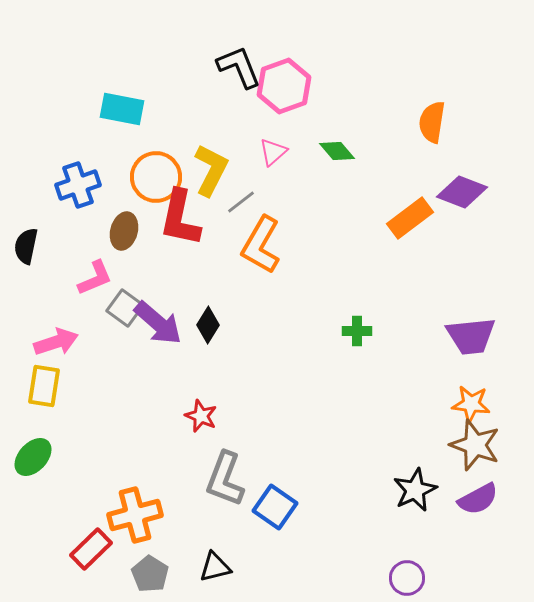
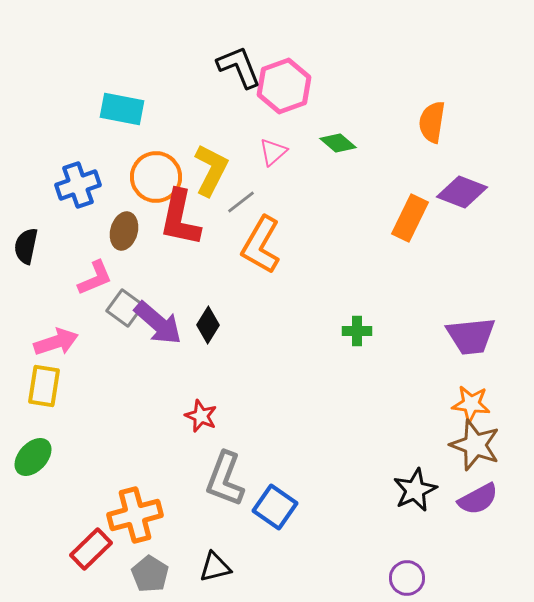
green diamond: moved 1 px right, 8 px up; rotated 9 degrees counterclockwise
orange rectangle: rotated 27 degrees counterclockwise
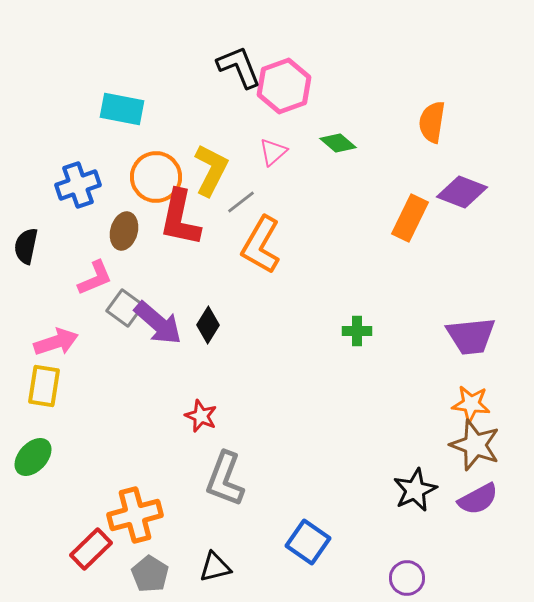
blue square: moved 33 px right, 35 px down
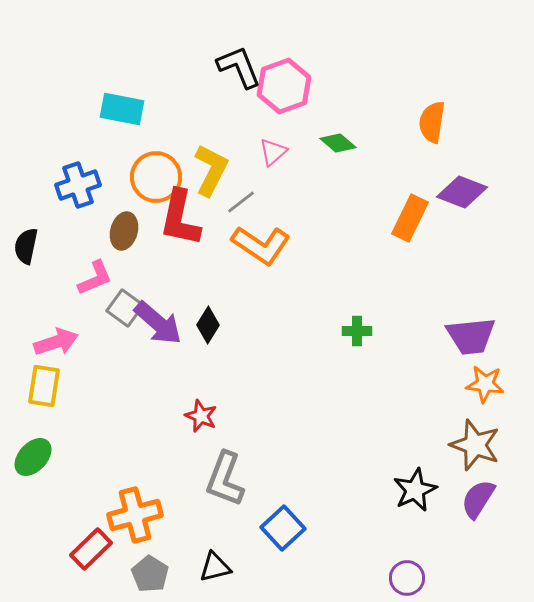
orange L-shape: rotated 86 degrees counterclockwise
orange star: moved 14 px right, 20 px up
purple semicircle: rotated 150 degrees clockwise
blue square: moved 25 px left, 14 px up; rotated 12 degrees clockwise
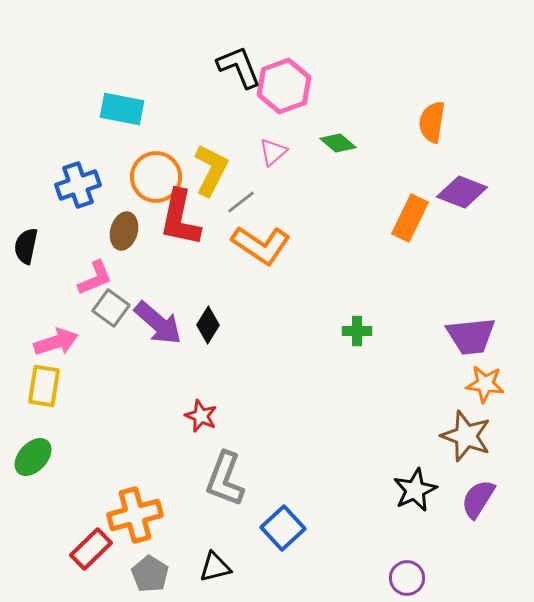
gray square: moved 14 px left
brown star: moved 9 px left, 9 px up
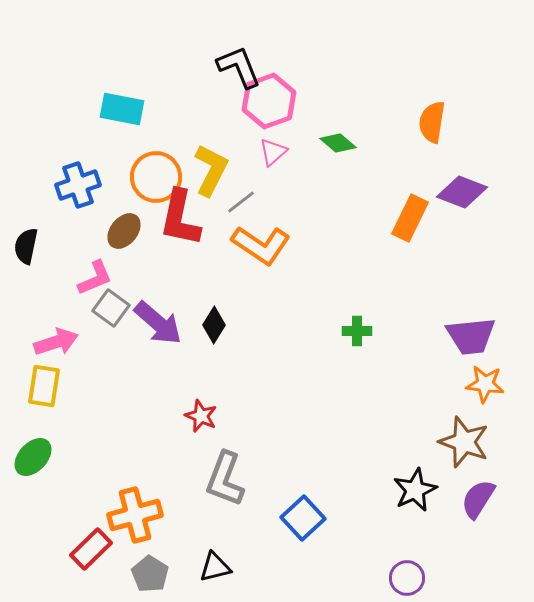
pink hexagon: moved 15 px left, 15 px down
brown ellipse: rotated 24 degrees clockwise
black diamond: moved 6 px right
brown star: moved 2 px left, 6 px down
blue square: moved 20 px right, 10 px up
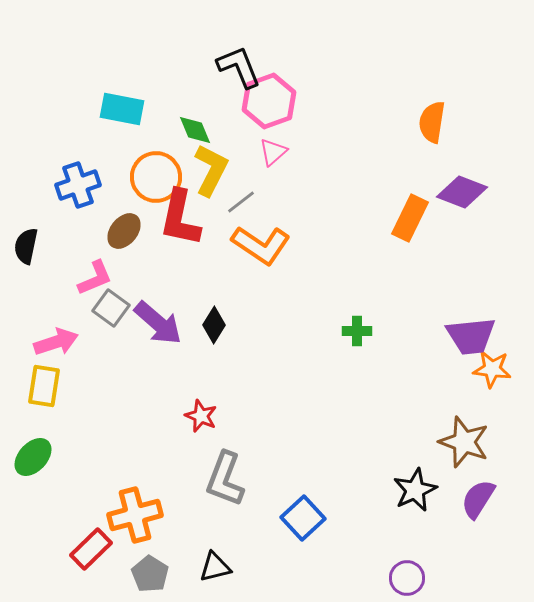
green diamond: moved 143 px left, 13 px up; rotated 27 degrees clockwise
orange star: moved 7 px right, 15 px up
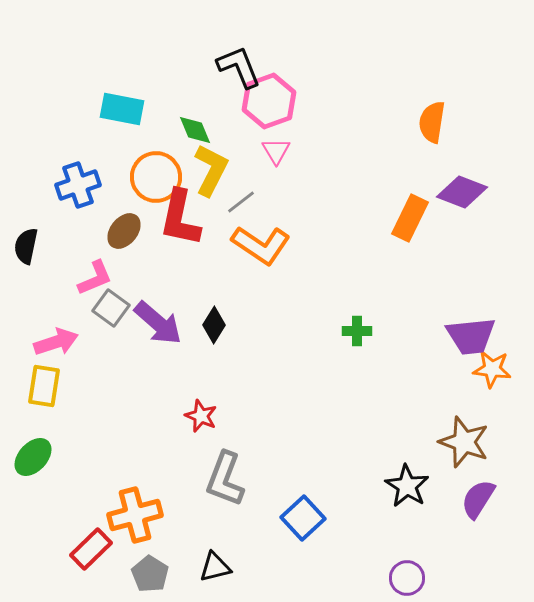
pink triangle: moved 3 px right, 1 px up; rotated 20 degrees counterclockwise
black star: moved 8 px left, 4 px up; rotated 15 degrees counterclockwise
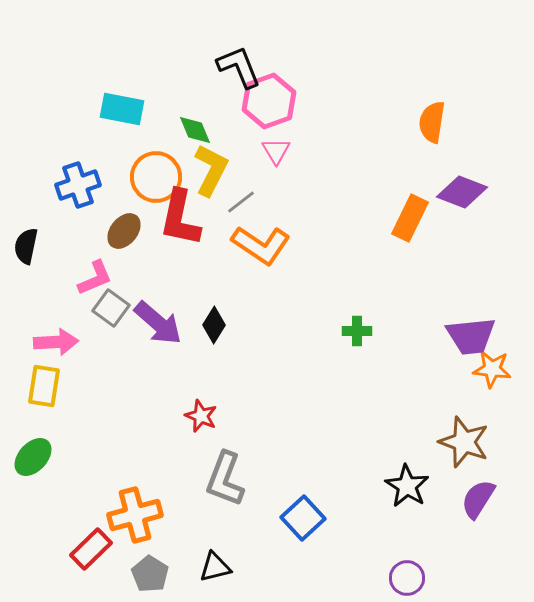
pink arrow: rotated 15 degrees clockwise
